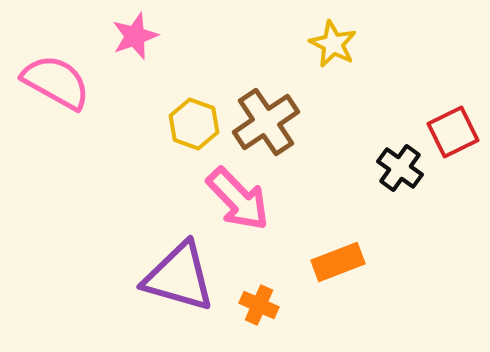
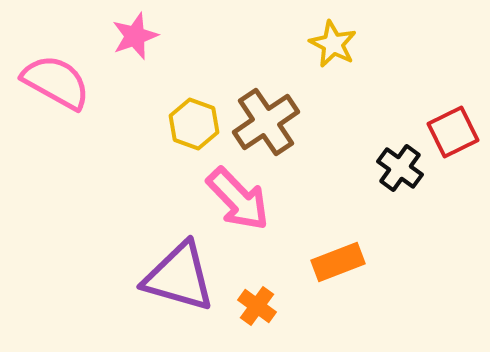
orange cross: moved 2 px left, 1 px down; rotated 12 degrees clockwise
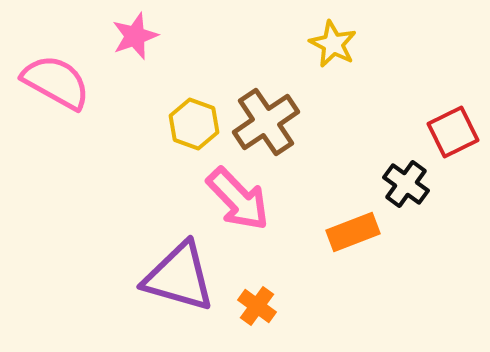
black cross: moved 6 px right, 16 px down
orange rectangle: moved 15 px right, 30 px up
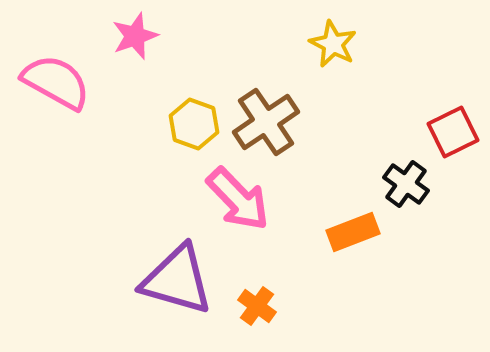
purple triangle: moved 2 px left, 3 px down
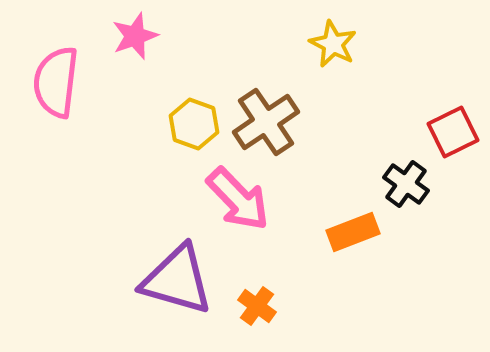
pink semicircle: rotated 112 degrees counterclockwise
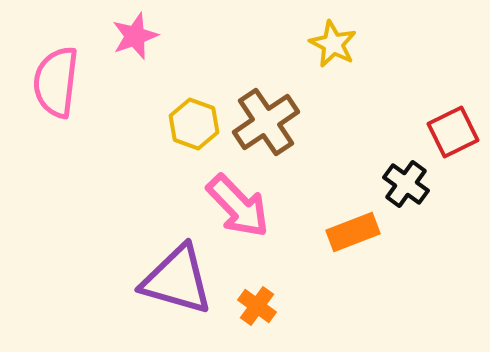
pink arrow: moved 7 px down
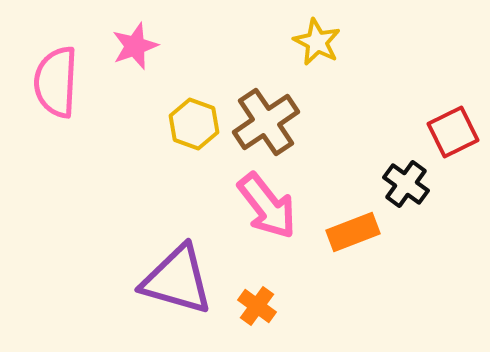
pink star: moved 10 px down
yellow star: moved 16 px left, 2 px up
pink semicircle: rotated 4 degrees counterclockwise
pink arrow: moved 29 px right; rotated 6 degrees clockwise
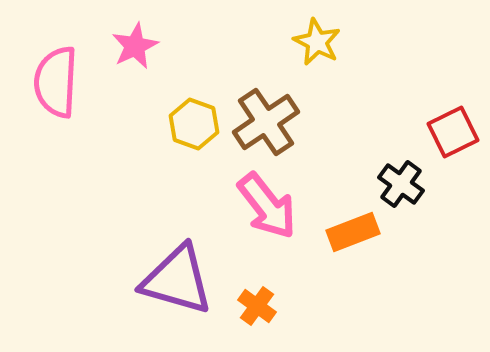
pink star: rotated 6 degrees counterclockwise
black cross: moved 5 px left
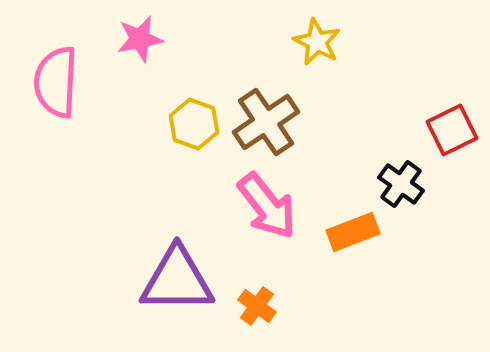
pink star: moved 5 px right, 7 px up; rotated 15 degrees clockwise
red square: moved 1 px left, 2 px up
purple triangle: rotated 16 degrees counterclockwise
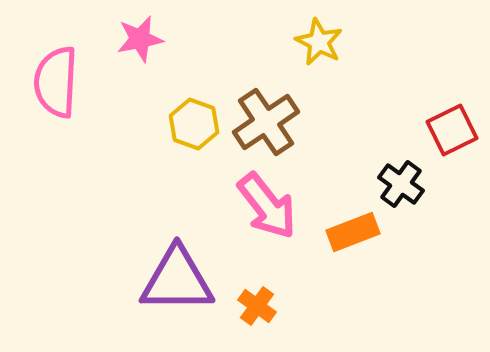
yellow star: moved 2 px right
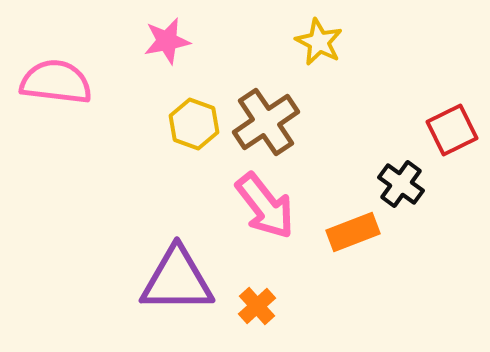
pink star: moved 27 px right, 2 px down
pink semicircle: rotated 94 degrees clockwise
pink arrow: moved 2 px left
orange cross: rotated 12 degrees clockwise
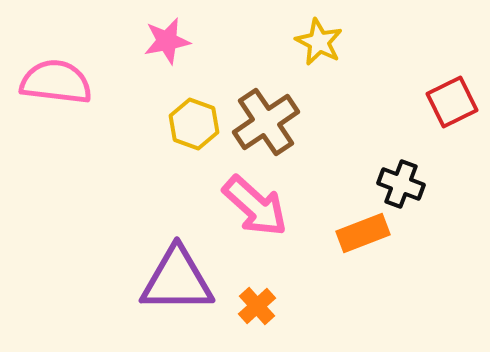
red square: moved 28 px up
black cross: rotated 15 degrees counterclockwise
pink arrow: moved 10 px left; rotated 10 degrees counterclockwise
orange rectangle: moved 10 px right, 1 px down
